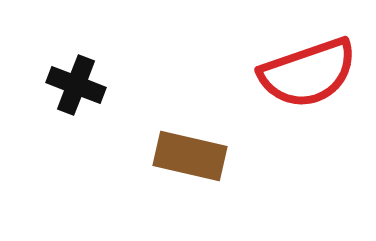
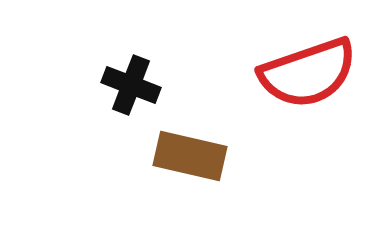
black cross: moved 55 px right
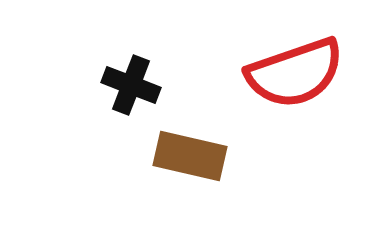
red semicircle: moved 13 px left
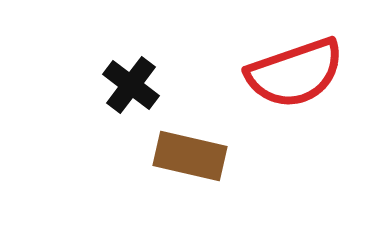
black cross: rotated 16 degrees clockwise
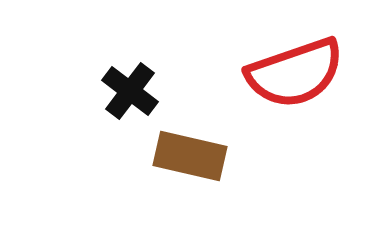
black cross: moved 1 px left, 6 px down
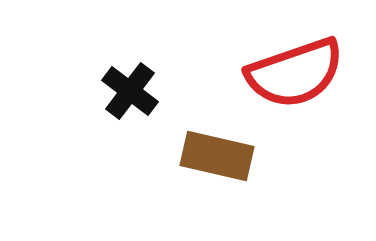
brown rectangle: moved 27 px right
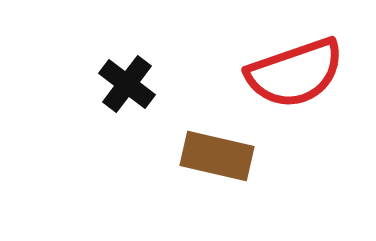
black cross: moved 3 px left, 7 px up
